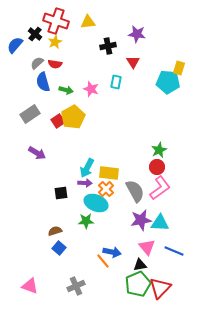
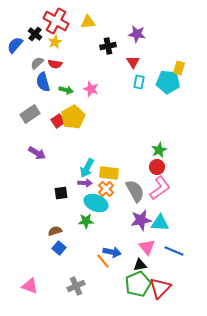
red cross at (56, 21): rotated 10 degrees clockwise
cyan rectangle at (116, 82): moved 23 px right
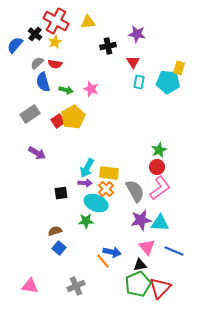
pink triangle at (30, 286): rotated 12 degrees counterclockwise
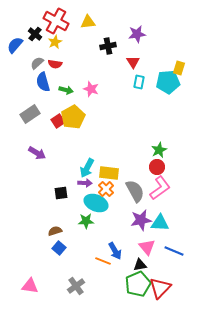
purple star at (137, 34): rotated 18 degrees counterclockwise
cyan pentagon at (168, 82): rotated 10 degrees counterclockwise
blue arrow at (112, 252): moved 3 px right, 1 px up; rotated 48 degrees clockwise
orange line at (103, 261): rotated 28 degrees counterclockwise
gray cross at (76, 286): rotated 12 degrees counterclockwise
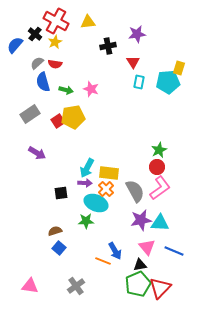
yellow pentagon at (73, 117): rotated 20 degrees clockwise
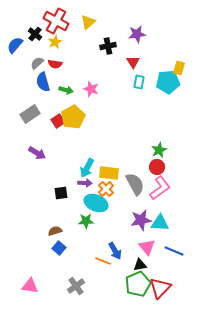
yellow triangle at (88, 22): rotated 35 degrees counterclockwise
yellow pentagon at (73, 117): rotated 20 degrees counterclockwise
gray semicircle at (135, 191): moved 7 px up
